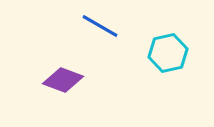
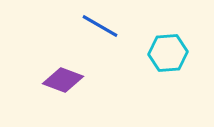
cyan hexagon: rotated 9 degrees clockwise
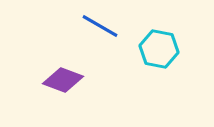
cyan hexagon: moved 9 px left, 4 px up; rotated 15 degrees clockwise
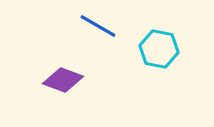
blue line: moved 2 px left
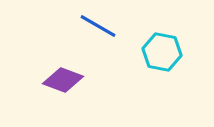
cyan hexagon: moved 3 px right, 3 px down
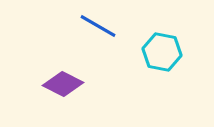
purple diamond: moved 4 px down; rotated 6 degrees clockwise
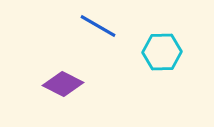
cyan hexagon: rotated 12 degrees counterclockwise
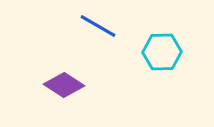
purple diamond: moved 1 px right, 1 px down; rotated 6 degrees clockwise
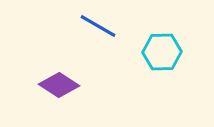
purple diamond: moved 5 px left
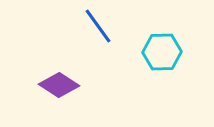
blue line: rotated 24 degrees clockwise
